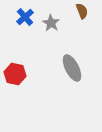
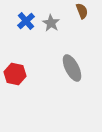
blue cross: moved 1 px right, 4 px down
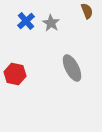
brown semicircle: moved 5 px right
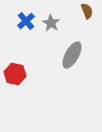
gray ellipse: moved 13 px up; rotated 56 degrees clockwise
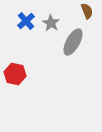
gray ellipse: moved 1 px right, 13 px up
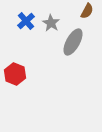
brown semicircle: rotated 49 degrees clockwise
red hexagon: rotated 10 degrees clockwise
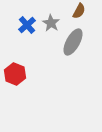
brown semicircle: moved 8 px left
blue cross: moved 1 px right, 4 px down
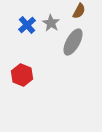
red hexagon: moved 7 px right, 1 px down
